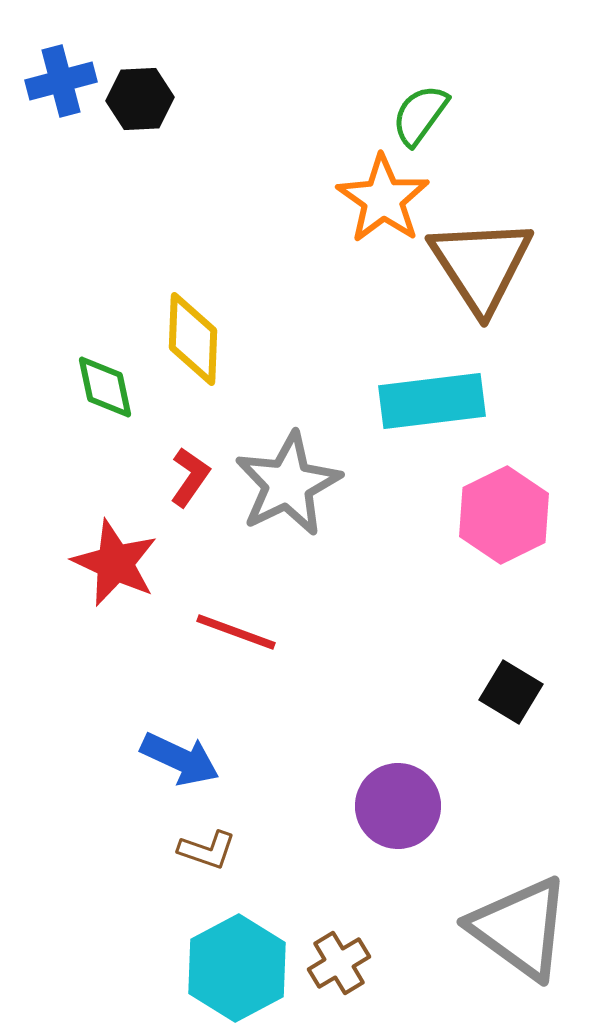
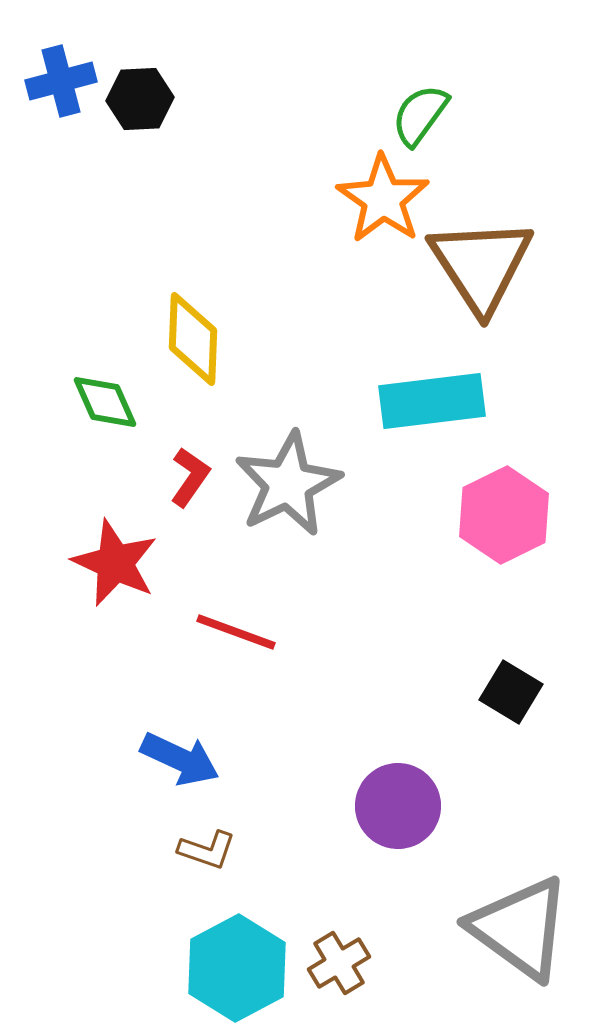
green diamond: moved 15 px down; rotated 12 degrees counterclockwise
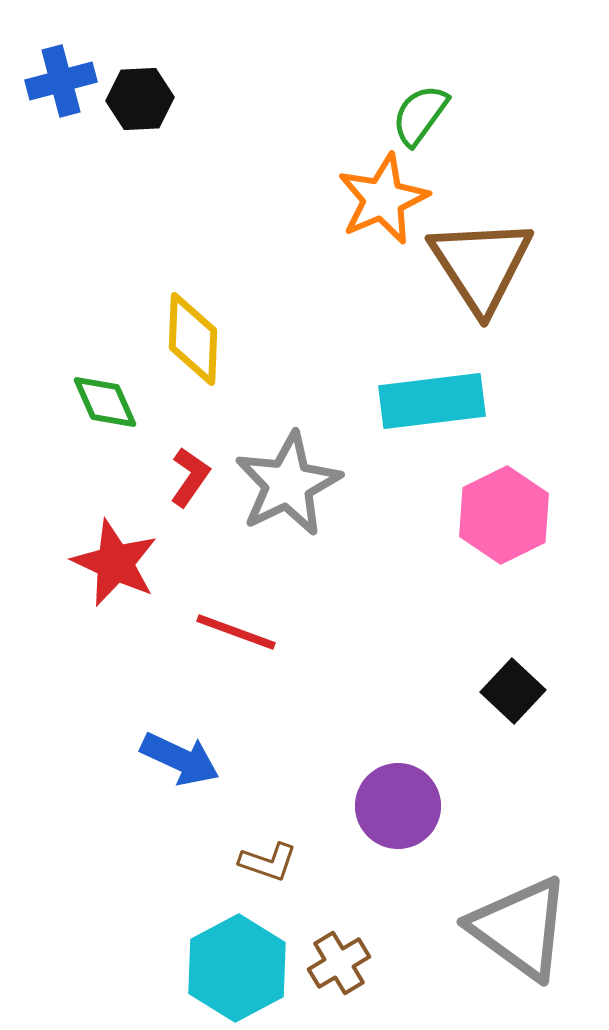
orange star: rotated 14 degrees clockwise
black square: moved 2 px right, 1 px up; rotated 12 degrees clockwise
brown L-shape: moved 61 px right, 12 px down
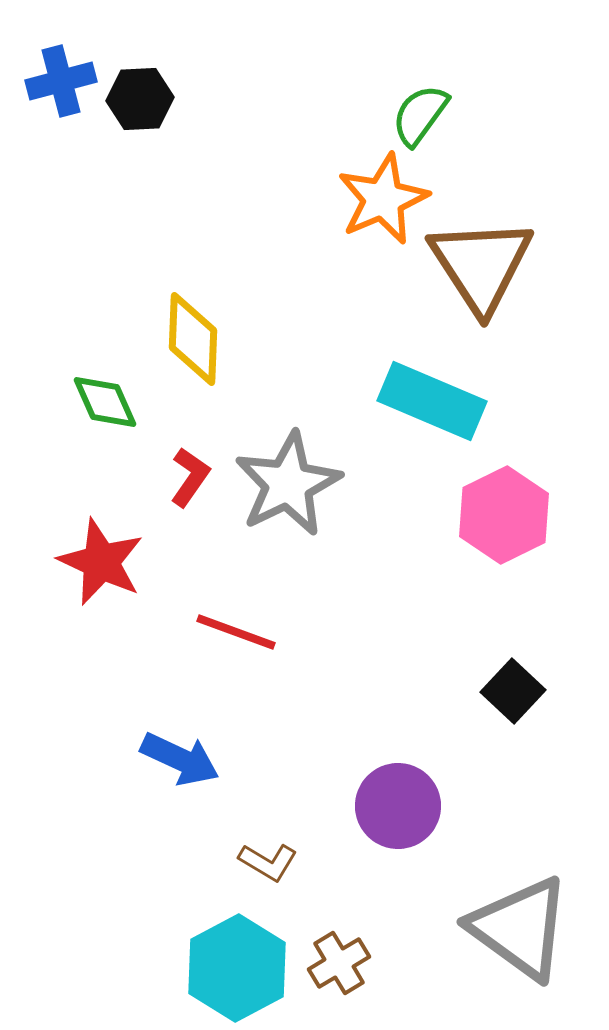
cyan rectangle: rotated 30 degrees clockwise
red star: moved 14 px left, 1 px up
brown L-shape: rotated 12 degrees clockwise
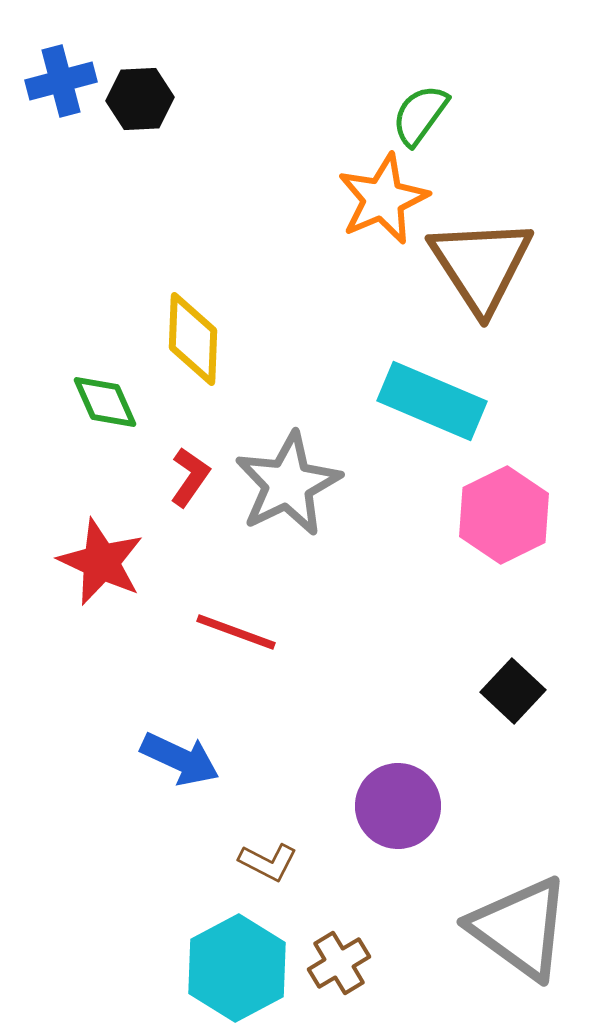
brown L-shape: rotated 4 degrees counterclockwise
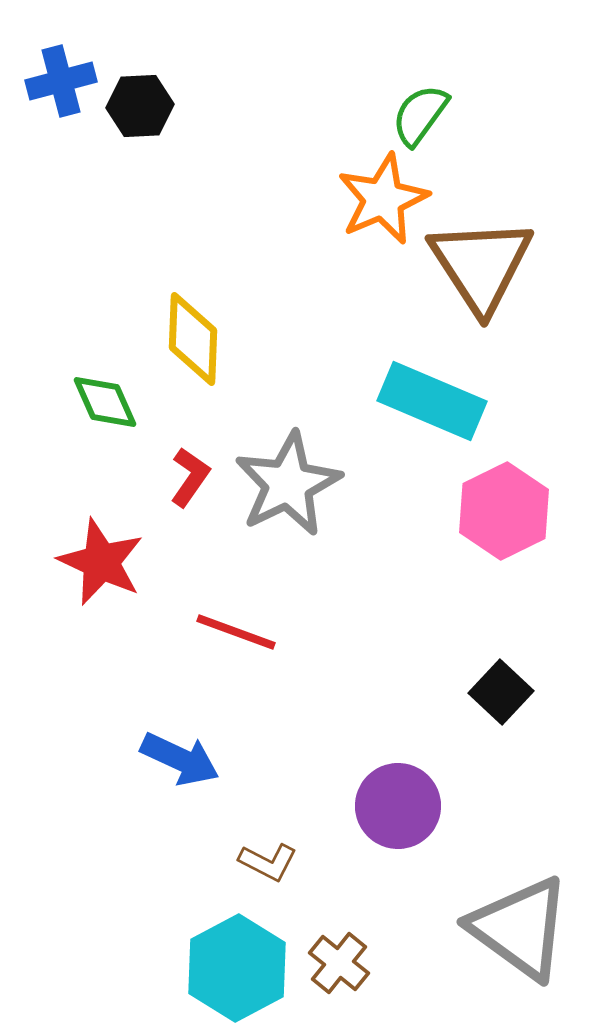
black hexagon: moved 7 px down
pink hexagon: moved 4 px up
black square: moved 12 px left, 1 px down
brown cross: rotated 20 degrees counterclockwise
